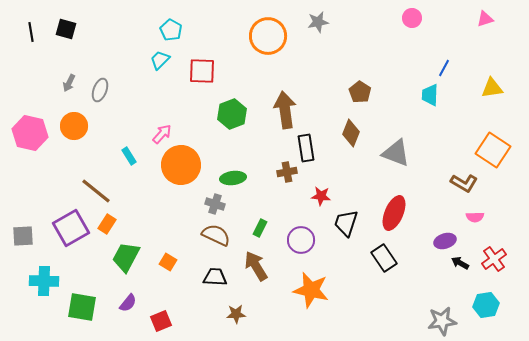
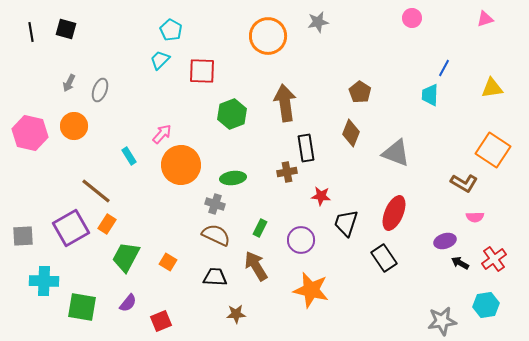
brown arrow at (285, 110): moved 7 px up
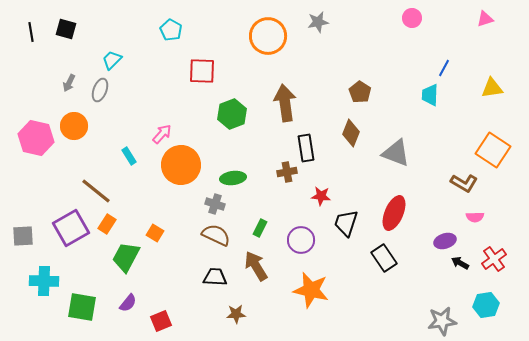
cyan trapezoid at (160, 60): moved 48 px left
pink hexagon at (30, 133): moved 6 px right, 5 px down
orange square at (168, 262): moved 13 px left, 29 px up
